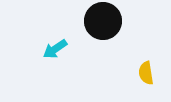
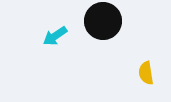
cyan arrow: moved 13 px up
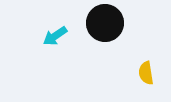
black circle: moved 2 px right, 2 px down
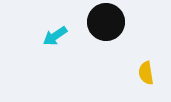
black circle: moved 1 px right, 1 px up
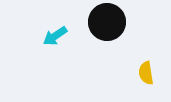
black circle: moved 1 px right
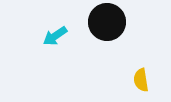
yellow semicircle: moved 5 px left, 7 px down
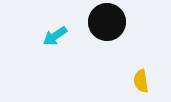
yellow semicircle: moved 1 px down
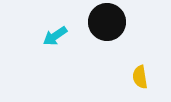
yellow semicircle: moved 1 px left, 4 px up
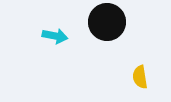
cyan arrow: rotated 135 degrees counterclockwise
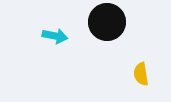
yellow semicircle: moved 1 px right, 3 px up
